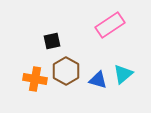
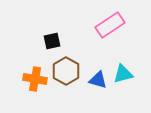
cyan triangle: rotated 25 degrees clockwise
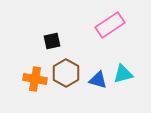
brown hexagon: moved 2 px down
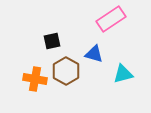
pink rectangle: moved 1 px right, 6 px up
brown hexagon: moved 2 px up
blue triangle: moved 4 px left, 26 px up
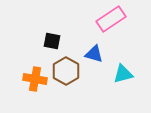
black square: rotated 24 degrees clockwise
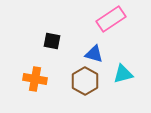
brown hexagon: moved 19 px right, 10 px down
